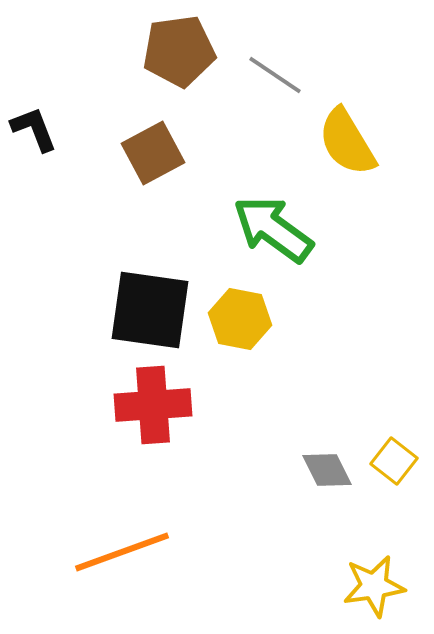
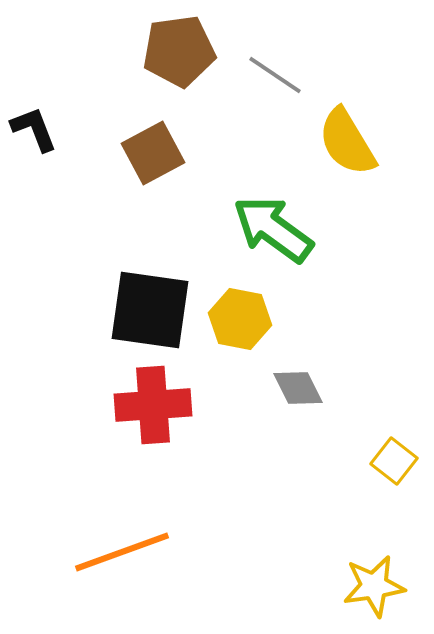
gray diamond: moved 29 px left, 82 px up
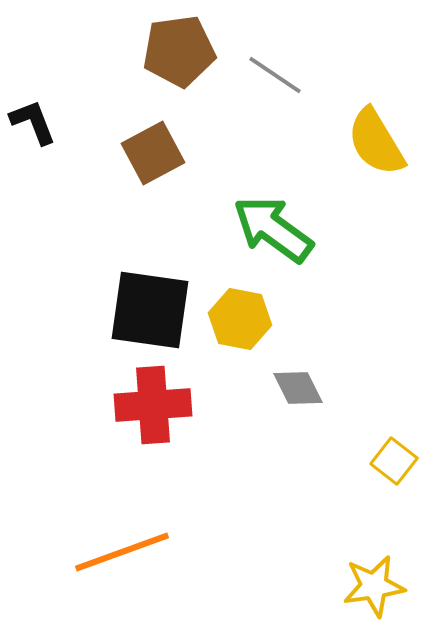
black L-shape: moved 1 px left, 7 px up
yellow semicircle: moved 29 px right
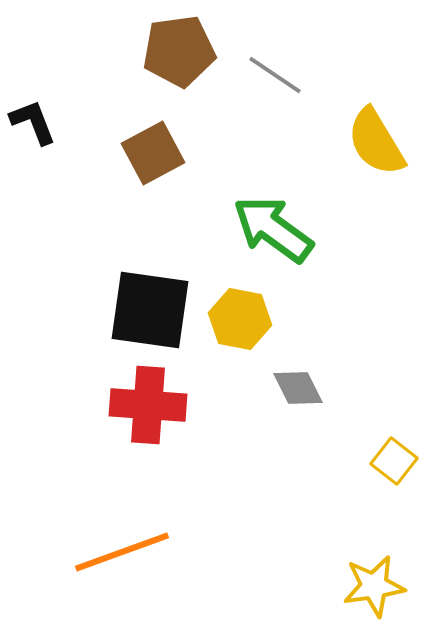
red cross: moved 5 px left; rotated 8 degrees clockwise
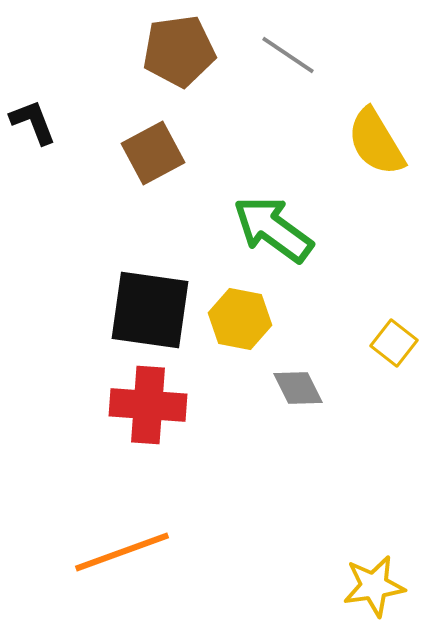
gray line: moved 13 px right, 20 px up
yellow square: moved 118 px up
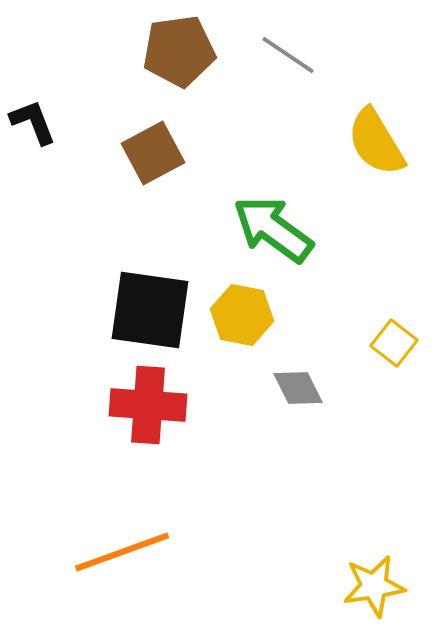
yellow hexagon: moved 2 px right, 4 px up
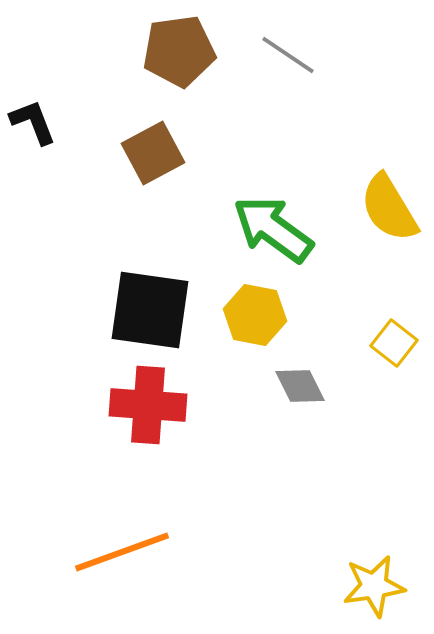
yellow semicircle: moved 13 px right, 66 px down
yellow hexagon: moved 13 px right
gray diamond: moved 2 px right, 2 px up
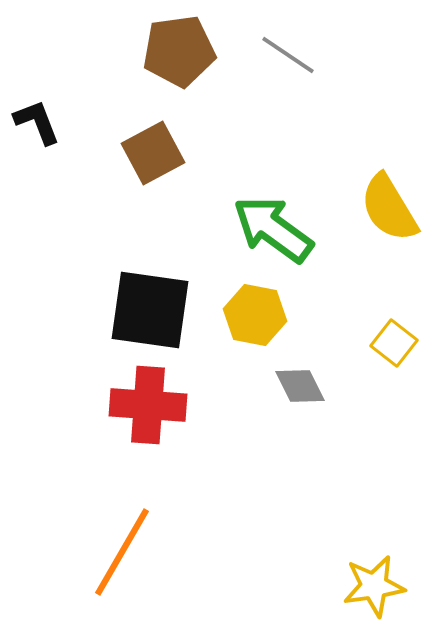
black L-shape: moved 4 px right
orange line: rotated 40 degrees counterclockwise
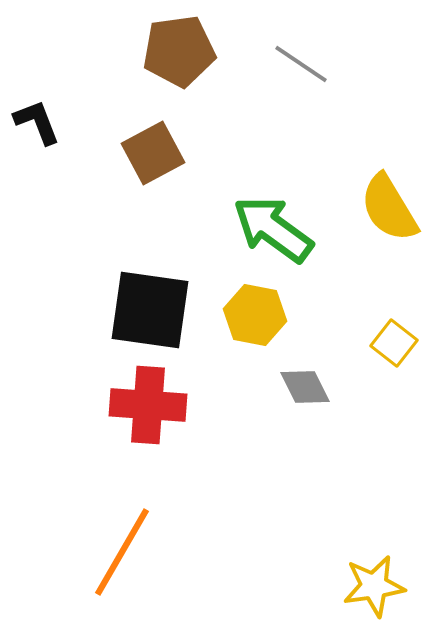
gray line: moved 13 px right, 9 px down
gray diamond: moved 5 px right, 1 px down
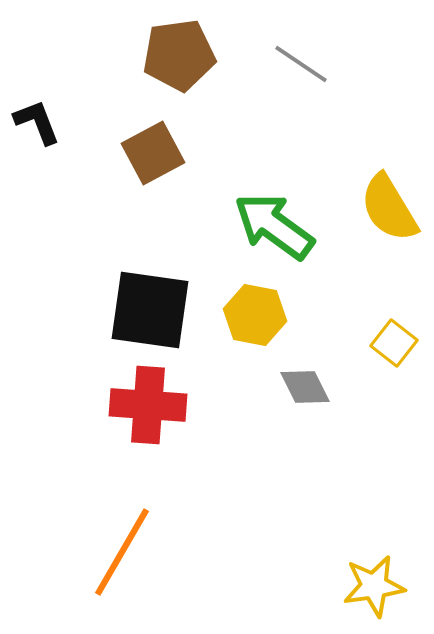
brown pentagon: moved 4 px down
green arrow: moved 1 px right, 3 px up
